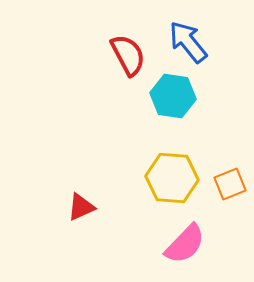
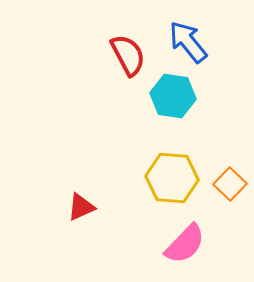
orange square: rotated 24 degrees counterclockwise
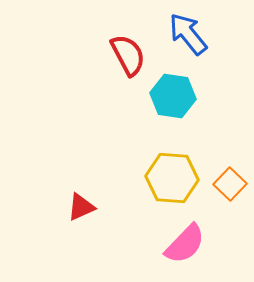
blue arrow: moved 8 px up
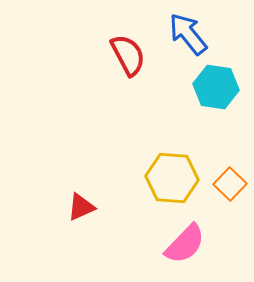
cyan hexagon: moved 43 px right, 9 px up
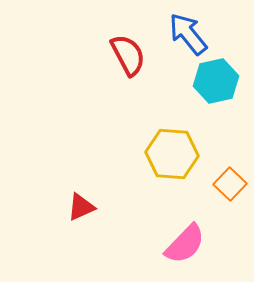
cyan hexagon: moved 6 px up; rotated 21 degrees counterclockwise
yellow hexagon: moved 24 px up
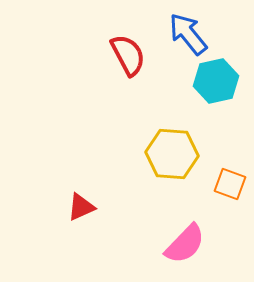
orange square: rotated 24 degrees counterclockwise
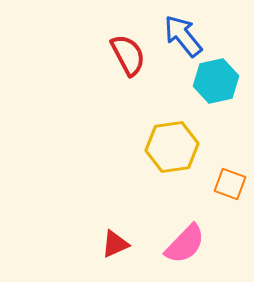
blue arrow: moved 5 px left, 2 px down
yellow hexagon: moved 7 px up; rotated 12 degrees counterclockwise
red triangle: moved 34 px right, 37 px down
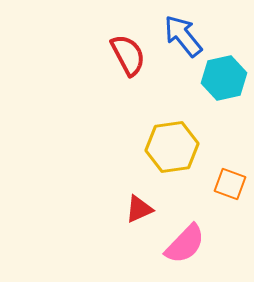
cyan hexagon: moved 8 px right, 3 px up
red triangle: moved 24 px right, 35 px up
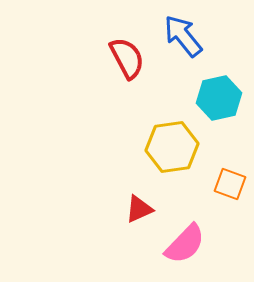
red semicircle: moved 1 px left, 3 px down
cyan hexagon: moved 5 px left, 20 px down
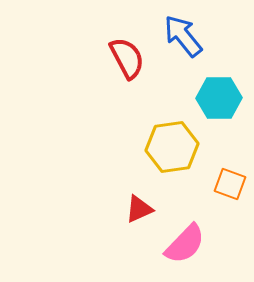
cyan hexagon: rotated 12 degrees clockwise
